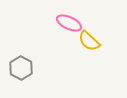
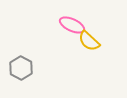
pink ellipse: moved 3 px right, 2 px down
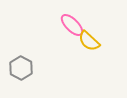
pink ellipse: rotated 20 degrees clockwise
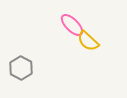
yellow semicircle: moved 1 px left
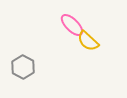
gray hexagon: moved 2 px right, 1 px up
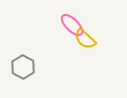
yellow semicircle: moved 3 px left, 2 px up
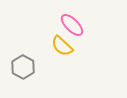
yellow semicircle: moved 23 px left, 7 px down
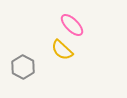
yellow semicircle: moved 4 px down
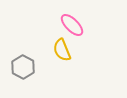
yellow semicircle: rotated 25 degrees clockwise
